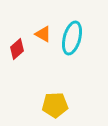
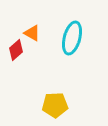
orange triangle: moved 11 px left, 1 px up
red diamond: moved 1 px left, 1 px down
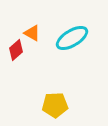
cyan ellipse: rotated 44 degrees clockwise
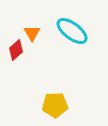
orange triangle: rotated 30 degrees clockwise
cyan ellipse: moved 7 px up; rotated 68 degrees clockwise
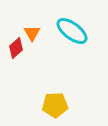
red diamond: moved 2 px up
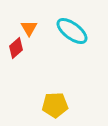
orange triangle: moved 3 px left, 5 px up
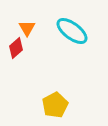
orange triangle: moved 2 px left
yellow pentagon: rotated 25 degrees counterclockwise
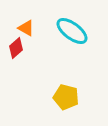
orange triangle: moved 1 px left; rotated 30 degrees counterclockwise
yellow pentagon: moved 11 px right, 8 px up; rotated 30 degrees counterclockwise
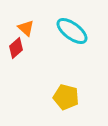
orange triangle: rotated 12 degrees clockwise
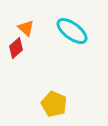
yellow pentagon: moved 12 px left, 7 px down; rotated 10 degrees clockwise
